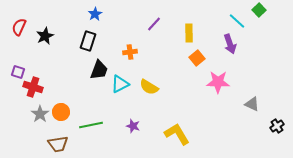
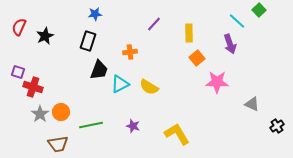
blue star: rotated 24 degrees clockwise
pink star: moved 1 px left
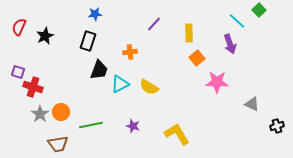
black cross: rotated 16 degrees clockwise
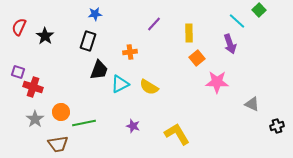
black star: rotated 12 degrees counterclockwise
gray star: moved 5 px left, 5 px down
green line: moved 7 px left, 2 px up
